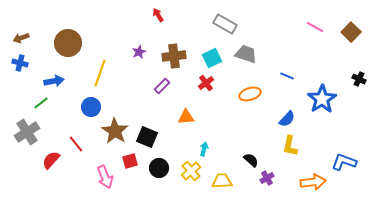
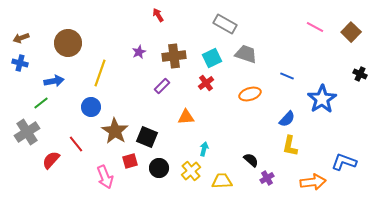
black cross: moved 1 px right, 5 px up
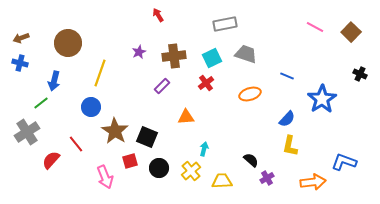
gray rectangle: rotated 40 degrees counterclockwise
blue arrow: rotated 114 degrees clockwise
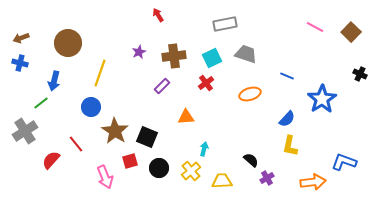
gray cross: moved 2 px left, 1 px up
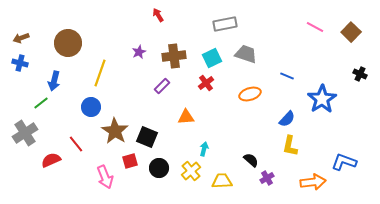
gray cross: moved 2 px down
red semicircle: rotated 24 degrees clockwise
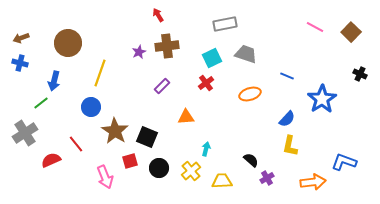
brown cross: moved 7 px left, 10 px up
cyan arrow: moved 2 px right
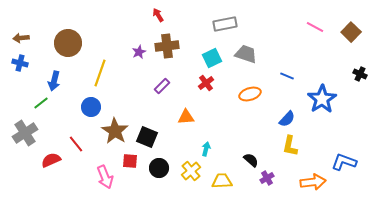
brown arrow: rotated 14 degrees clockwise
red square: rotated 21 degrees clockwise
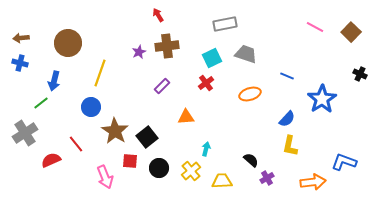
black square: rotated 30 degrees clockwise
